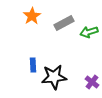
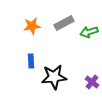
orange star: moved 10 px down; rotated 24 degrees clockwise
blue rectangle: moved 2 px left, 4 px up
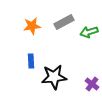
gray rectangle: moved 1 px up
purple cross: moved 2 px down
